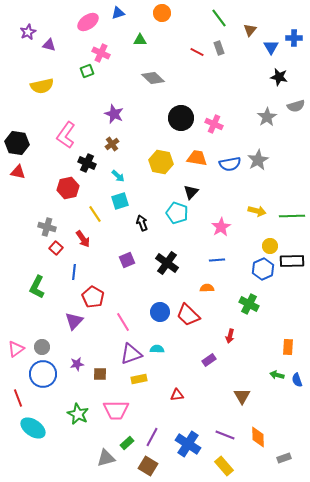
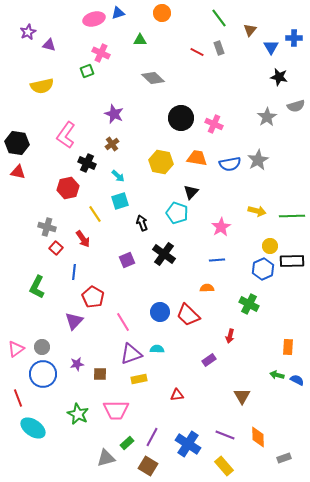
pink ellipse at (88, 22): moved 6 px right, 3 px up; rotated 20 degrees clockwise
black cross at (167, 263): moved 3 px left, 9 px up
blue semicircle at (297, 380): rotated 136 degrees clockwise
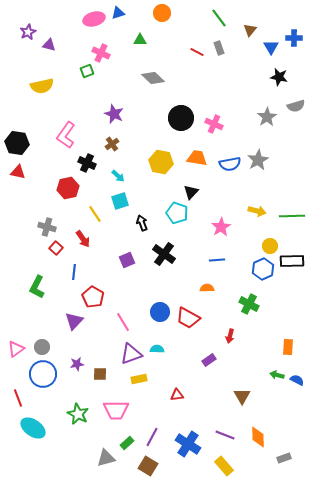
red trapezoid at (188, 315): moved 3 px down; rotated 15 degrees counterclockwise
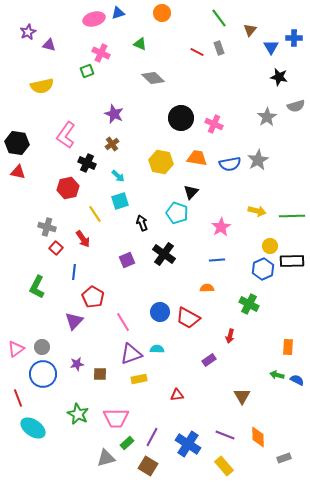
green triangle at (140, 40): moved 4 px down; rotated 24 degrees clockwise
pink trapezoid at (116, 410): moved 8 px down
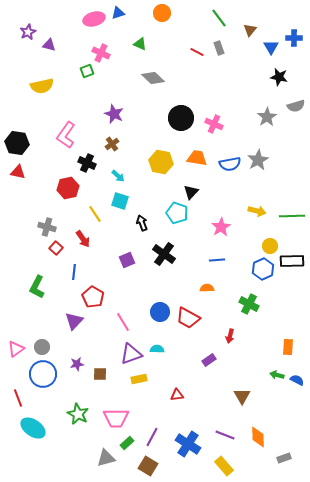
cyan square at (120, 201): rotated 36 degrees clockwise
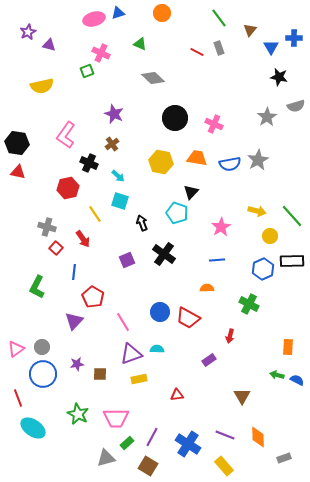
black circle at (181, 118): moved 6 px left
black cross at (87, 163): moved 2 px right
green line at (292, 216): rotated 50 degrees clockwise
yellow circle at (270, 246): moved 10 px up
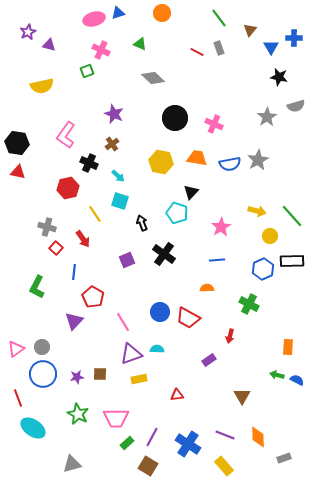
pink cross at (101, 53): moved 3 px up
purple star at (77, 364): moved 13 px down
gray triangle at (106, 458): moved 34 px left, 6 px down
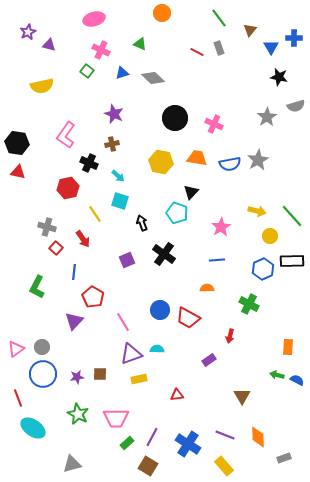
blue triangle at (118, 13): moved 4 px right, 60 px down
green square at (87, 71): rotated 32 degrees counterclockwise
brown cross at (112, 144): rotated 24 degrees clockwise
blue circle at (160, 312): moved 2 px up
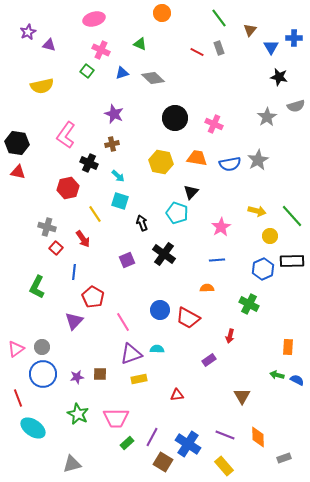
brown square at (148, 466): moved 15 px right, 4 px up
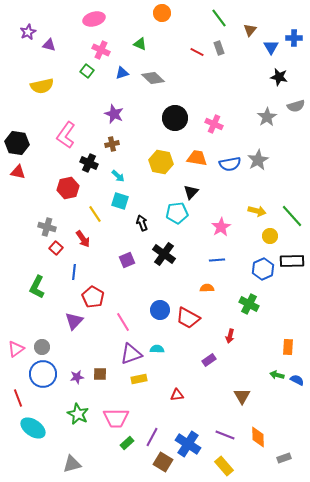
cyan pentagon at (177, 213): rotated 25 degrees counterclockwise
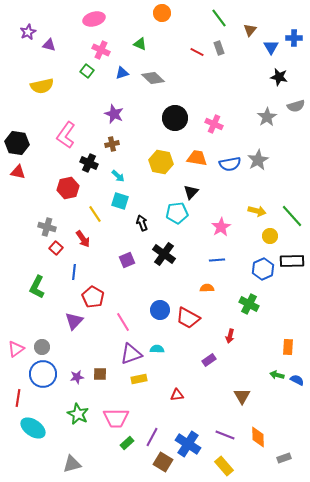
red line at (18, 398): rotated 30 degrees clockwise
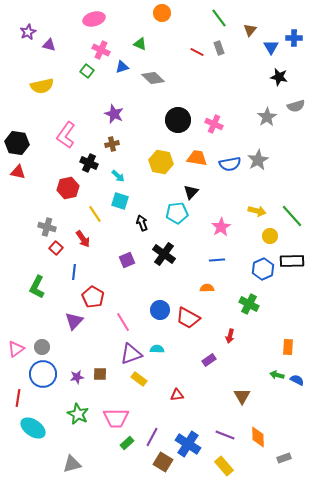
blue triangle at (122, 73): moved 6 px up
black circle at (175, 118): moved 3 px right, 2 px down
yellow rectangle at (139, 379): rotated 49 degrees clockwise
